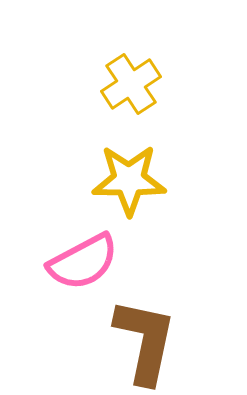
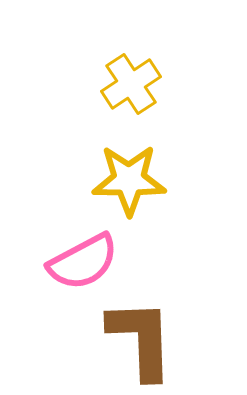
brown L-shape: moved 4 px left, 2 px up; rotated 14 degrees counterclockwise
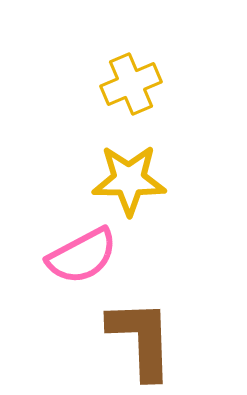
yellow cross: rotated 10 degrees clockwise
pink semicircle: moved 1 px left, 6 px up
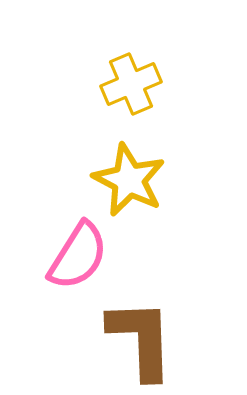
yellow star: rotated 26 degrees clockwise
pink semicircle: moved 4 px left; rotated 30 degrees counterclockwise
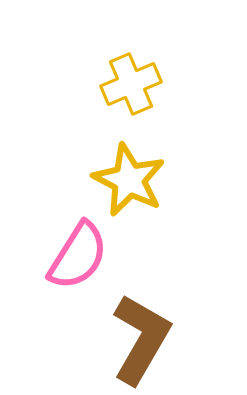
brown L-shape: rotated 32 degrees clockwise
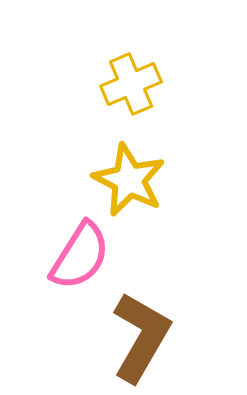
pink semicircle: moved 2 px right
brown L-shape: moved 2 px up
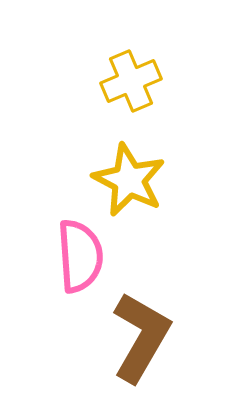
yellow cross: moved 3 px up
pink semicircle: rotated 36 degrees counterclockwise
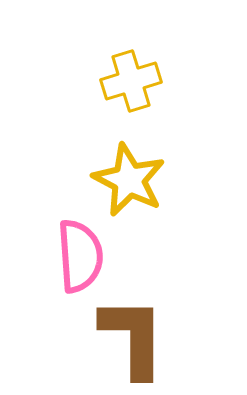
yellow cross: rotated 6 degrees clockwise
brown L-shape: moved 8 px left; rotated 30 degrees counterclockwise
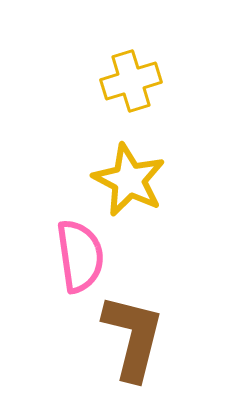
pink semicircle: rotated 4 degrees counterclockwise
brown L-shape: rotated 14 degrees clockwise
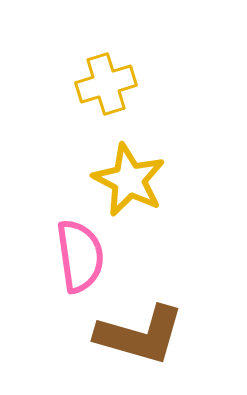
yellow cross: moved 25 px left, 3 px down
brown L-shape: moved 7 px right, 2 px up; rotated 92 degrees clockwise
